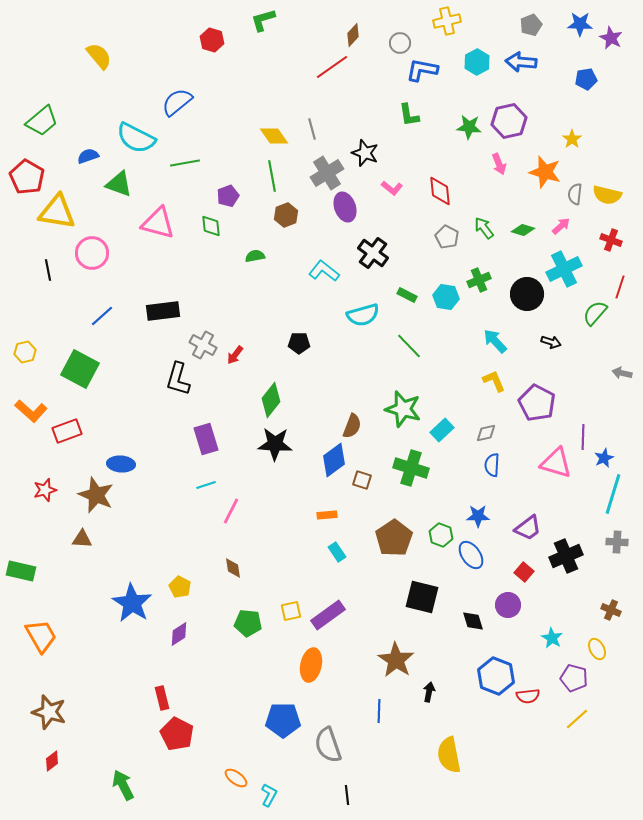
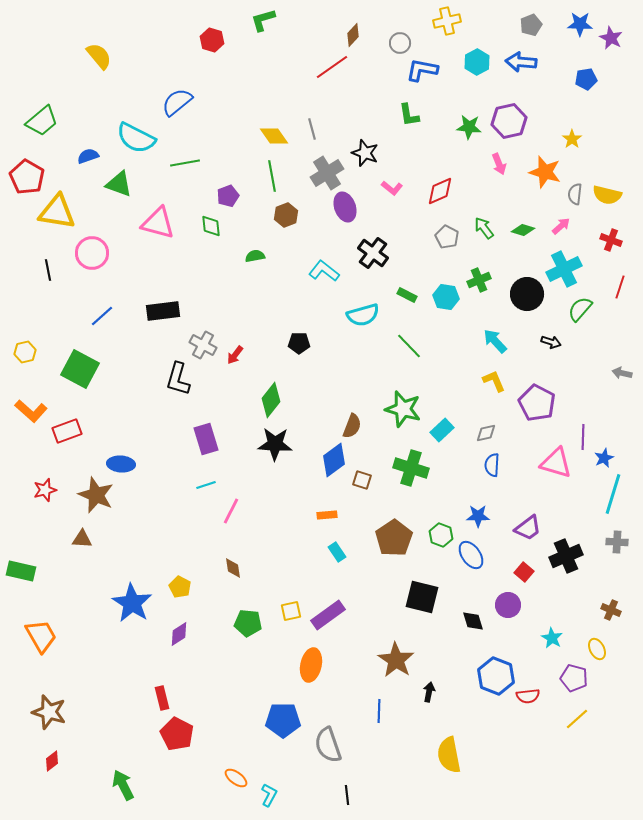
red diamond at (440, 191): rotated 72 degrees clockwise
green semicircle at (595, 313): moved 15 px left, 4 px up
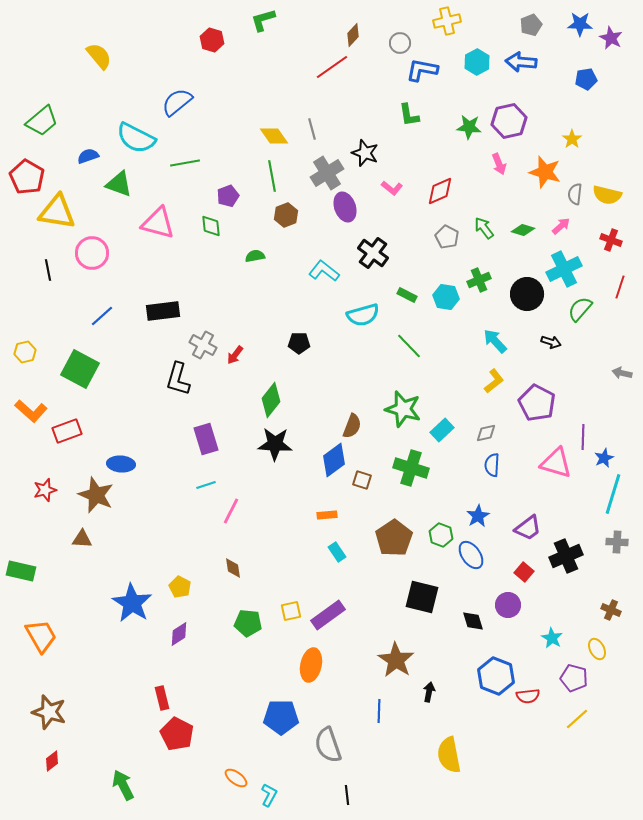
yellow L-shape at (494, 381): rotated 75 degrees clockwise
blue star at (478, 516): rotated 30 degrees counterclockwise
blue pentagon at (283, 720): moved 2 px left, 3 px up
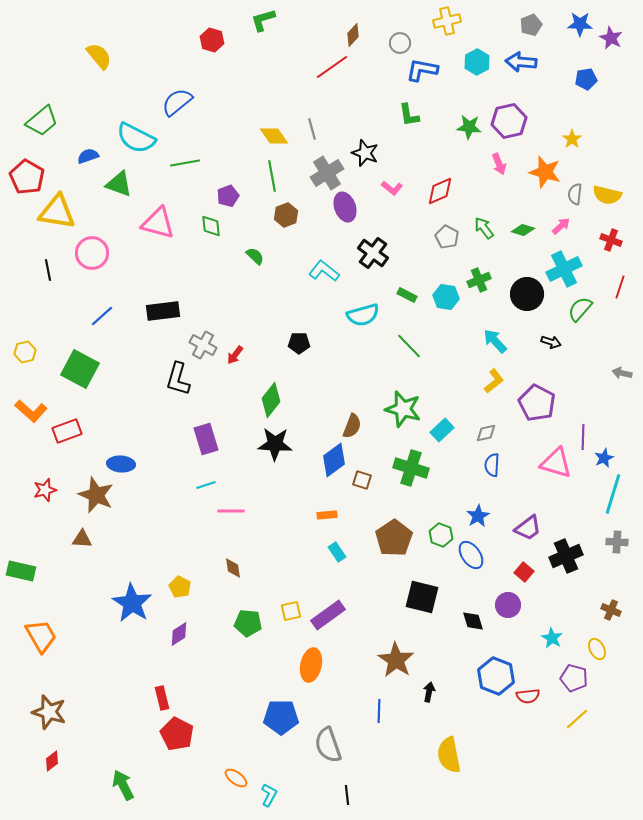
green semicircle at (255, 256): rotated 54 degrees clockwise
pink line at (231, 511): rotated 64 degrees clockwise
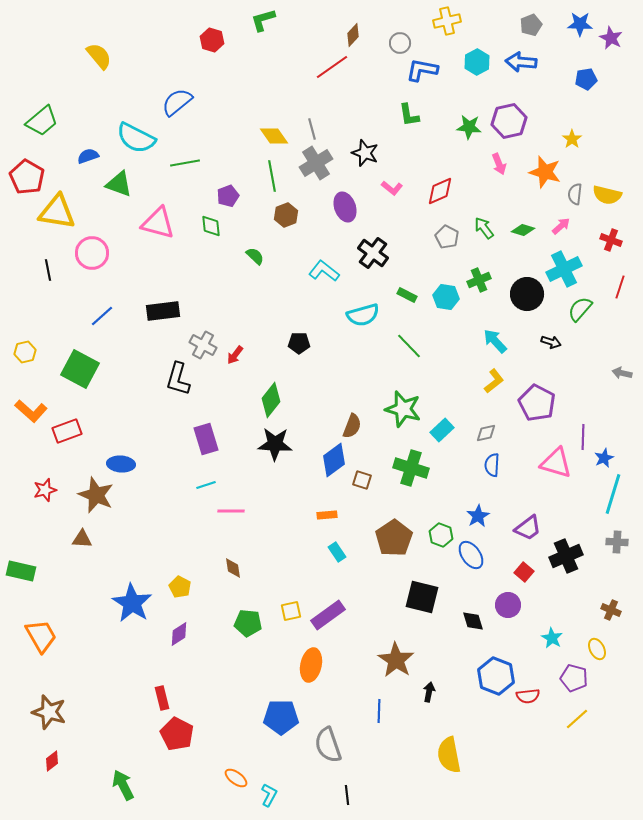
gray cross at (327, 173): moved 11 px left, 10 px up
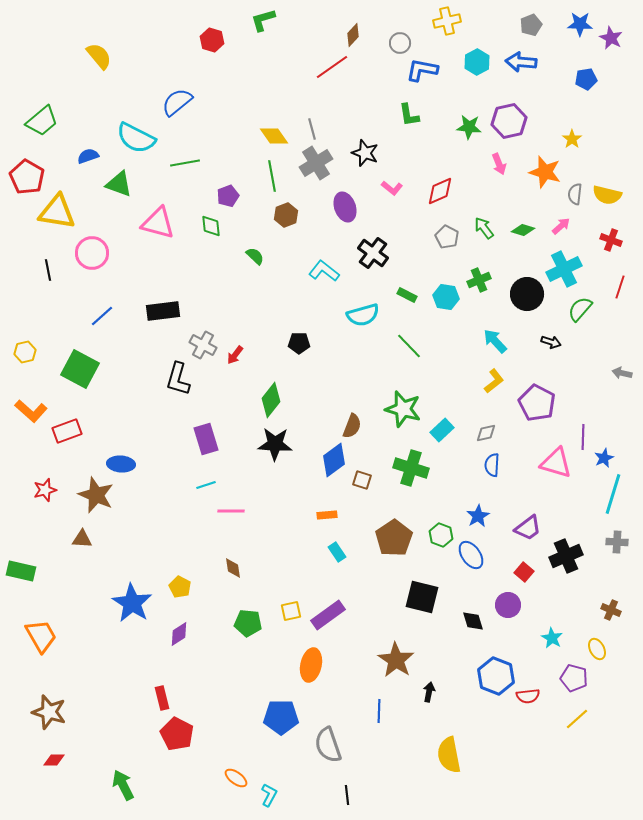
red diamond at (52, 761): moved 2 px right, 1 px up; rotated 40 degrees clockwise
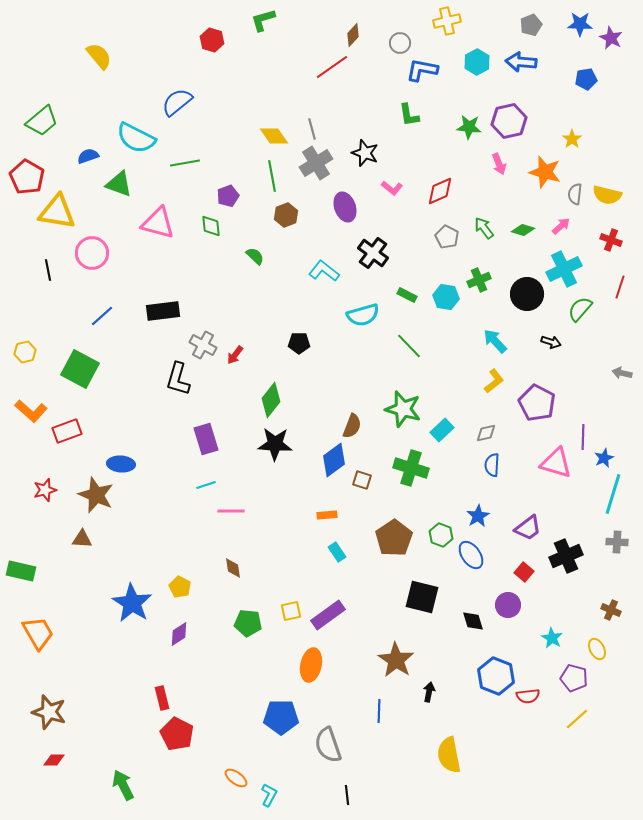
orange trapezoid at (41, 636): moved 3 px left, 3 px up
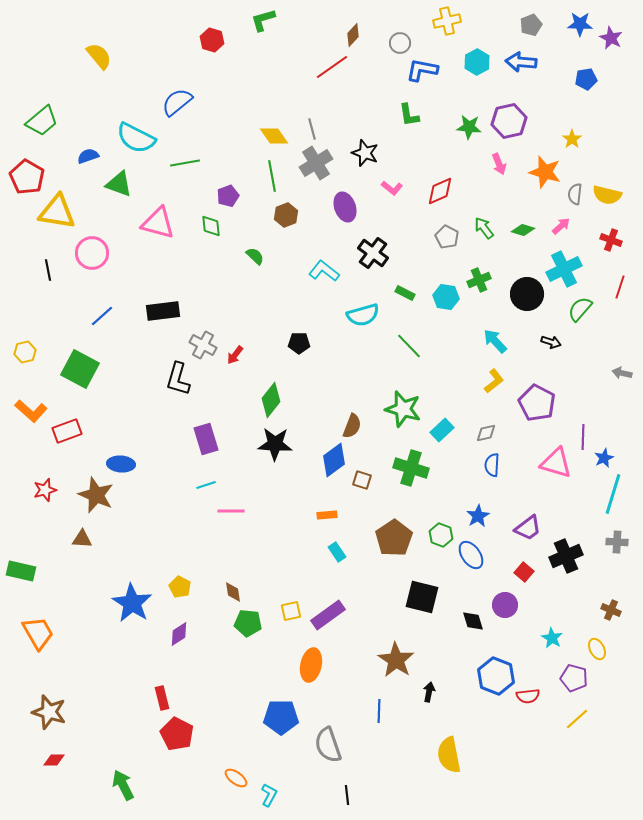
green rectangle at (407, 295): moved 2 px left, 2 px up
brown diamond at (233, 568): moved 24 px down
purple circle at (508, 605): moved 3 px left
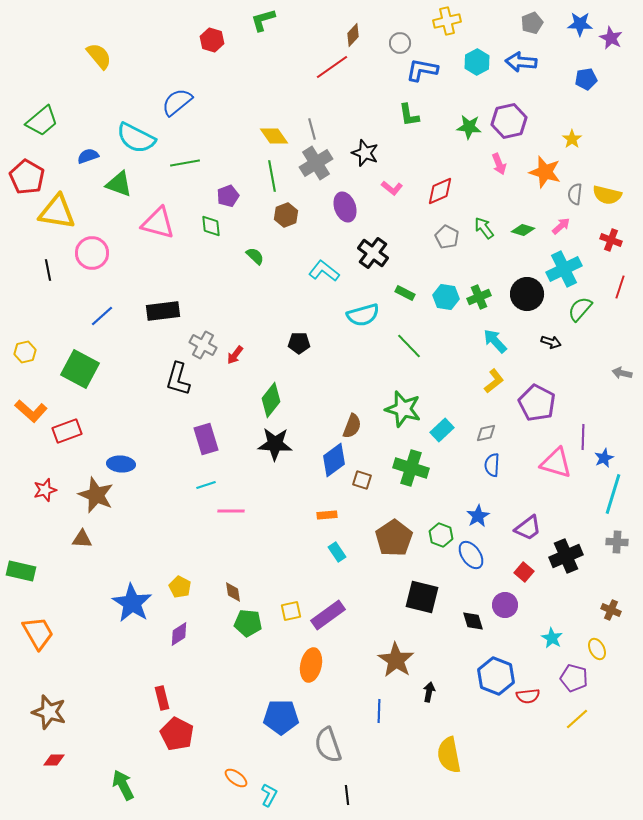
gray pentagon at (531, 25): moved 1 px right, 2 px up
green cross at (479, 280): moved 17 px down
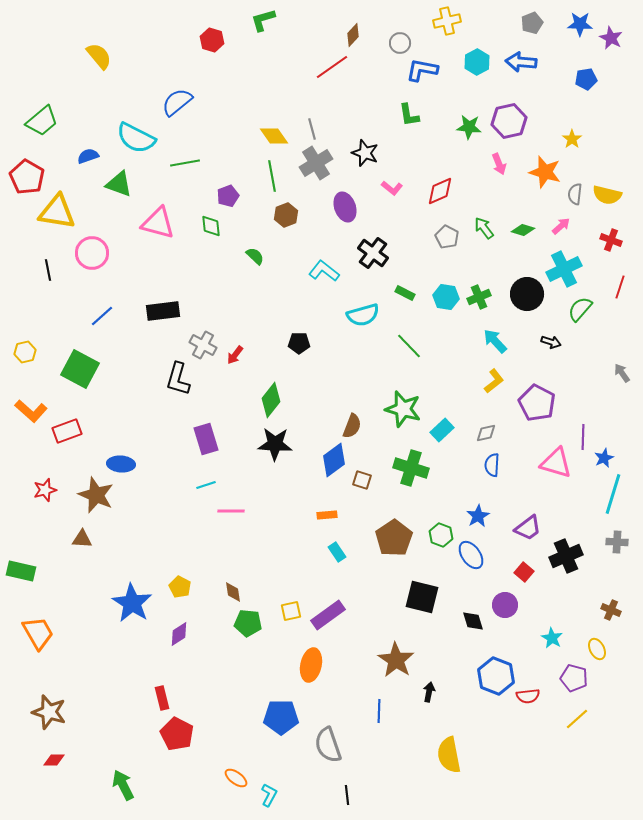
gray arrow at (622, 373): rotated 42 degrees clockwise
